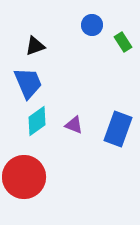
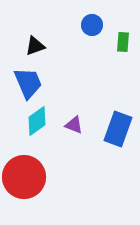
green rectangle: rotated 36 degrees clockwise
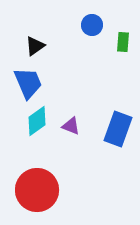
black triangle: rotated 15 degrees counterclockwise
purple triangle: moved 3 px left, 1 px down
red circle: moved 13 px right, 13 px down
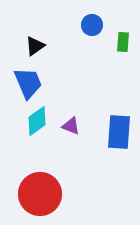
blue rectangle: moved 1 px right, 3 px down; rotated 16 degrees counterclockwise
red circle: moved 3 px right, 4 px down
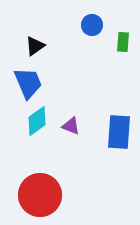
red circle: moved 1 px down
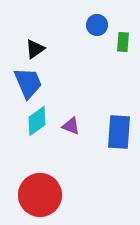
blue circle: moved 5 px right
black triangle: moved 3 px down
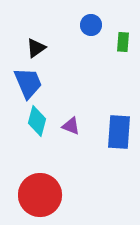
blue circle: moved 6 px left
black triangle: moved 1 px right, 1 px up
cyan diamond: rotated 40 degrees counterclockwise
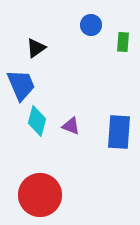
blue trapezoid: moved 7 px left, 2 px down
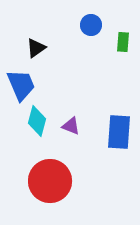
red circle: moved 10 px right, 14 px up
